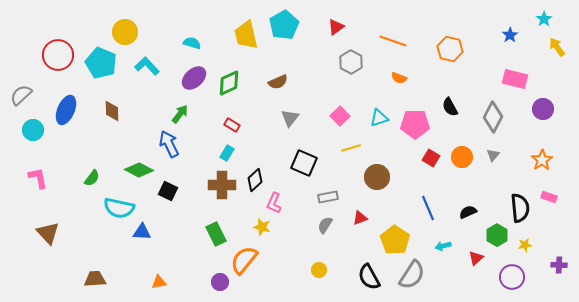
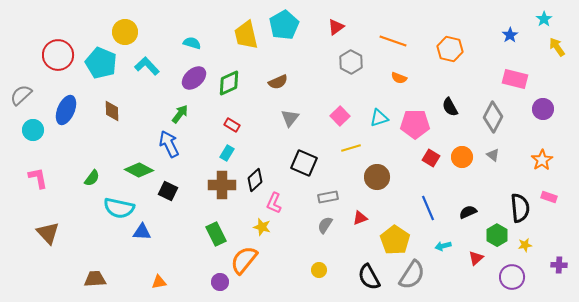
gray triangle at (493, 155): rotated 32 degrees counterclockwise
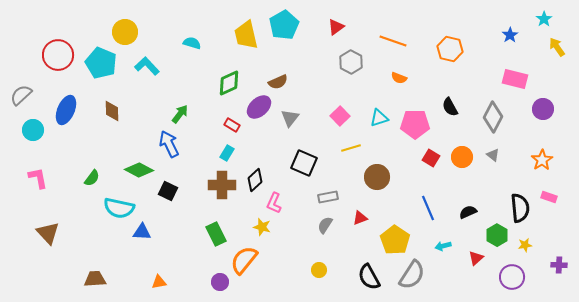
purple ellipse at (194, 78): moved 65 px right, 29 px down
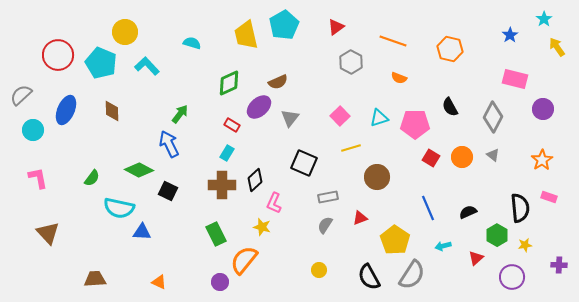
orange triangle at (159, 282): rotated 35 degrees clockwise
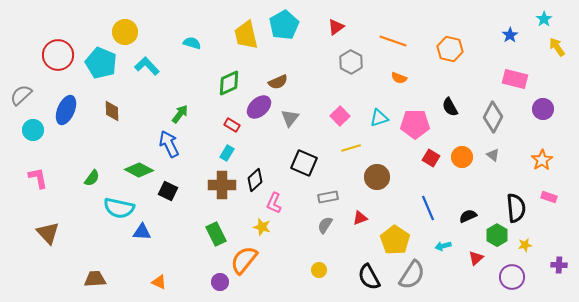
black semicircle at (520, 208): moved 4 px left
black semicircle at (468, 212): moved 4 px down
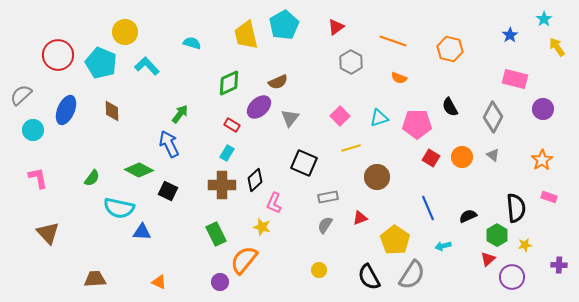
pink pentagon at (415, 124): moved 2 px right
red triangle at (476, 258): moved 12 px right, 1 px down
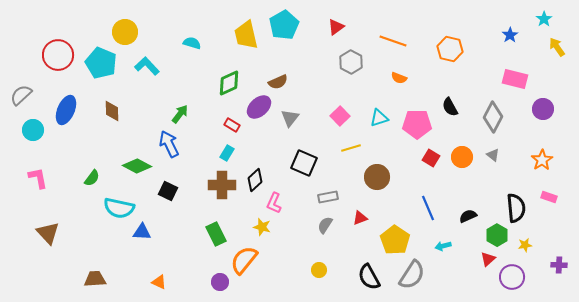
green diamond at (139, 170): moved 2 px left, 4 px up
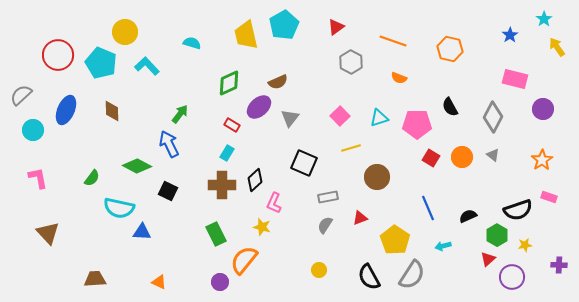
black semicircle at (516, 208): moved 2 px right, 2 px down; rotated 76 degrees clockwise
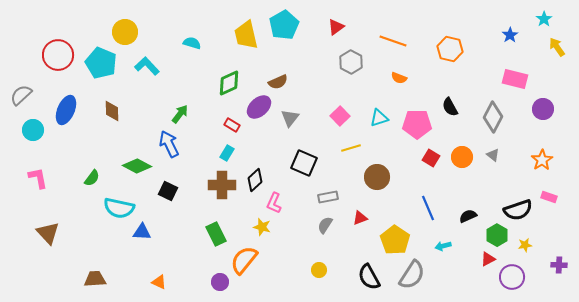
red triangle at (488, 259): rotated 14 degrees clockwise
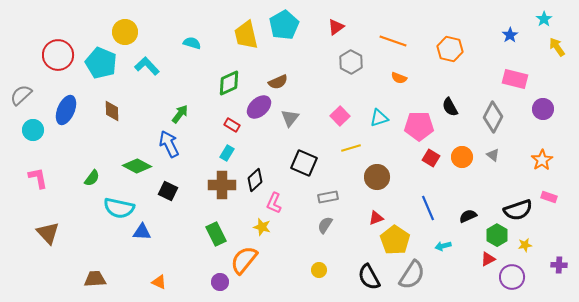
pink pentagon at (417, 124): moved 2 px right, 2 px down
red triangle at (360, 218): moved 16 px right
